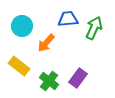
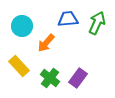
green arrow: moved 3 px right, 5 px up
yellow rectangle: rotated 10 degrees clockwise
green cross: moved 1 px right, 3 px up
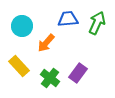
purple rectangle: moved 5 px up
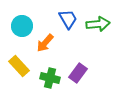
blue trapezoid: rotated 65 degrees clockwise
green arrow: moved 1 px right, 1 px down; rotated 60 degrees clockwise
orange arrow: moved 1 px left
green cross: rotated 24 degrees counterclockwise
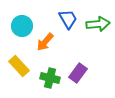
orange arrow: moved 1 px up
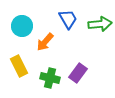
green arrow: moved 2 px right
yellow rectangle: rotated 15 degrees clockwise
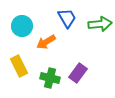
blue trapezoid: moved 1 px left, 1 px up
orange arrow: moved 1 px right; rotated 18 degrees clockwise
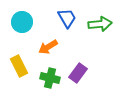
cyan circle: moved 4 px up
orange arrow: moved 2 px right, 5 px down
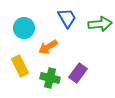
cyan circle: moved 2 px right, 6 px down
yellow rectangle: moved 1 px right
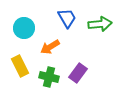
orange arrow: moved 2 px right
green cross: moved 1 px left, 1 px up
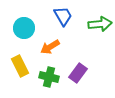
blue trapezoid: moved 4 px left, 2 px up
